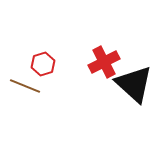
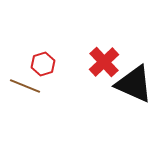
red cross: rotated 16 degrees counterclockwise
black triangle: rotated 18 degrees counterclockwise
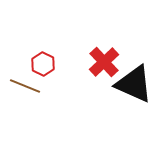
red hexagon: rotated 15 degrees counterclockwise
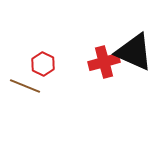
red cross: rotated 28 degrees clockwise
black triangle: moved 32 px up
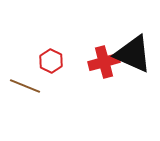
black triangle: moved 1 px left, 2 px down
red hexagon: moved 8 px right, 3 px up
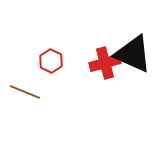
red cross: moved 1 px right, 1 px down
brown line: moved 6 px down
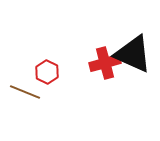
red hexagon: moved 4 px left, 11 px down
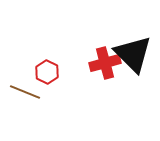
black triangle: rotated 21 degrees clockwise
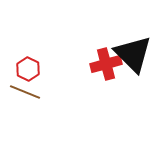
red cross: moved 1 px right, 1 px down
red hexagon: moved 19 px left, 3 px up
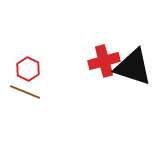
black triangle: moved 13 px down; rotated 27 degrees counterclockwise
red cross: moved 2 px left, 3 px up
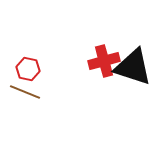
red hexagon: rotated 15 degrees counterclockwise
